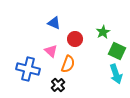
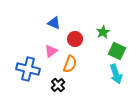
pink triangle: rotated 40 degrees clockwise
orange semicircle: moved 2 px right
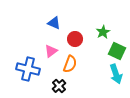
black cross: moved 1 px right, 1 px down
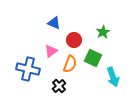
red circle: moved 1 px left, 1 px down
green square: moved 24 px left, 7 px down
cyan arrow: moved 3 px left, 3 px down
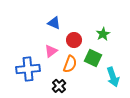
green star: moved 2 px down
blue cross: rotated 20 degrees counterclockwise
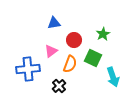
blue triangle: rotated 32 degrees counterclockwise
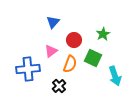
blue triangle: moved 1 px left, 1 px up; rotated 40 degrees counterclockwise
cyan arrow: moved 2 px right, 1 px up
